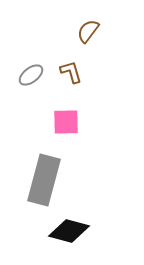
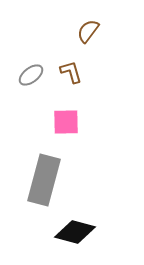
black diamond: moved 6 px right, 1 px down
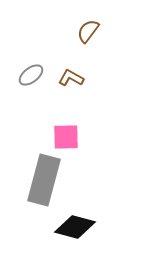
brown L-shape: moved 6 px down; rotated 45 degrees counterclockwise
pink square: moved 15 px down
black diamond: moved 5 px up
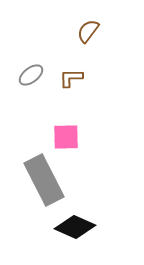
brown L-shape: rotated 30 degrees counterclockwise
gray rectangle: rotated 42 degrees counterclockwise
black diamond: rotated 9 degrees clockwise
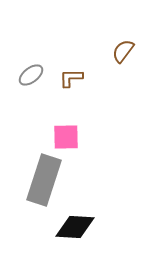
brown semicircle: moved 35 px right, 20 px down
gray rectangle: rotated 45 degrees clockwise
black diamond: rotated 21 degrees counterclockwise
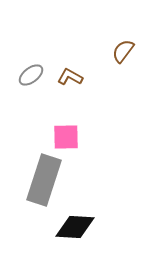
brown L-shape: moved 1 px left, 1 px up; rotated 30 degrees clockwise
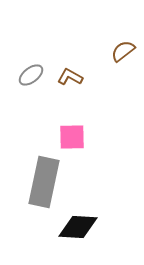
brown semicircle: rotated 15 degrees clockwise
pink square: moved 6 px right
gray rectangle: moved 2 px down; rotated 6 degrees counterclockwise
black diamond: moved 3 px right
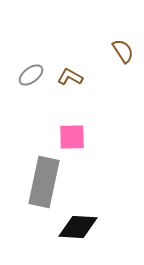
brown semicircle: rotated 95 degrees clockwise
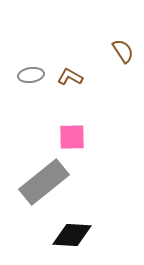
gray ellipse: rotated 30 degrees clockwise
gray rectangle: rotated 39 degrees clockwise
black diamond: moved 6 px left, 8 px down
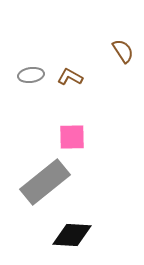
gray rectangle: moved 1 px right
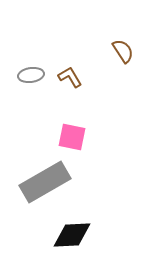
brown L-shape: rotated 30 degrees clockwise
pink square: rotated 12 degrees clockwise
gray rectangle: rotated 9 degrees clockwise
black diamond: rotated 6 degrees counterclockwise
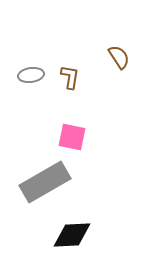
brown semicircle: moved 4 px left, 6 px down
brown L-shape: rotated 40 degrees clockwise
